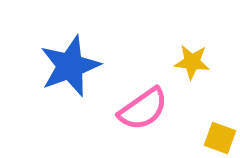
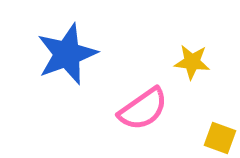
blue star: moved 3 px left, 12 px up
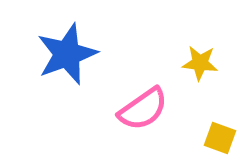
yellow star: moved 8 px right, 1 px down
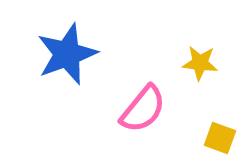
pink semicircle: rotated 16 degrees counterclockwise
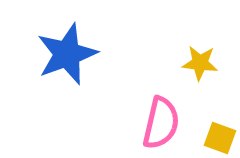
pink semicircle: moved 18 px right, 14 px down; rotated 26 degrees counterclockwise
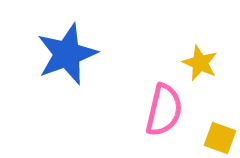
yellow star: rotated 18 degrees clockwise
pink semicircle: moved 3 px right, 13 px up
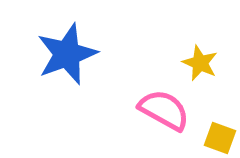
pink semicircle: rotated 74 degrees counterclockwise
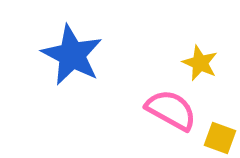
blue star: moved 5 px right, 1 px down; rotated 24 degrees counterclockwise
pink semicircle: moved 7 px right
